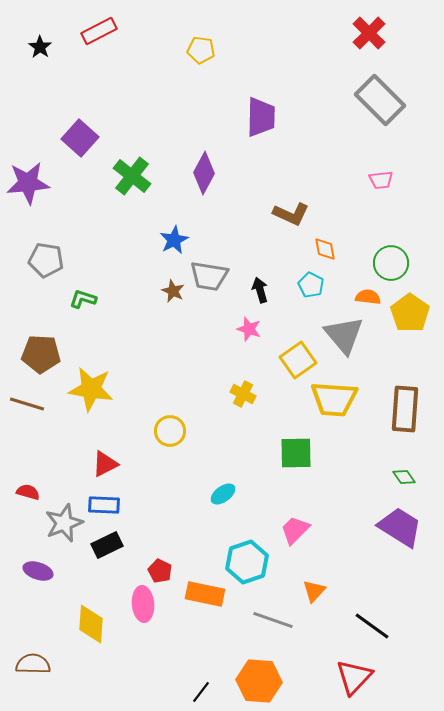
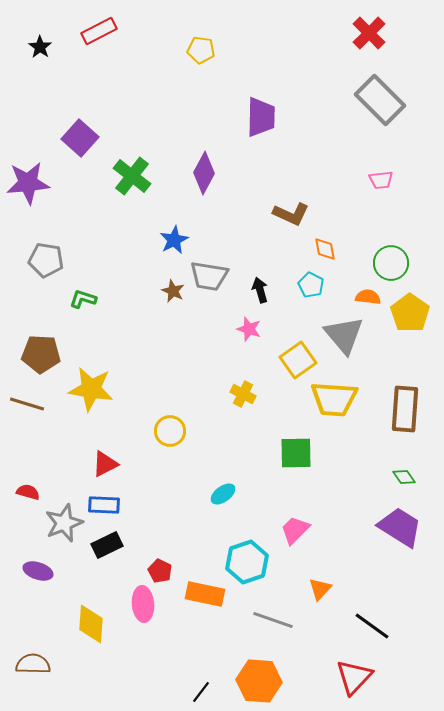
orange triangle at (314, 591): moved 6 px right, 2 px up
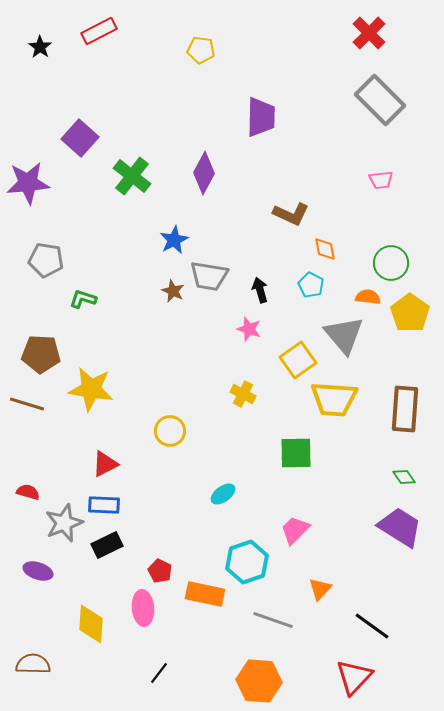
pink ellipse at (143, 604): moved 4 px down
black line at (201, 692): moved 42 px left, 19 px up
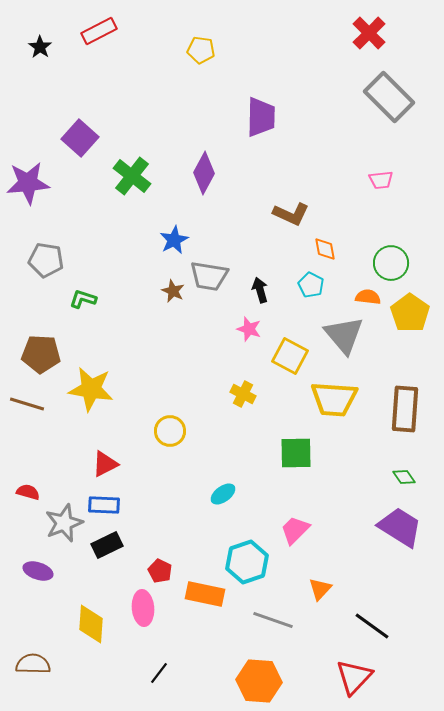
gray rectangle at (380, 100): moved 9 px right, 3 px up
yellow square at (298, 360): moved 8 px left, 4 px up; rotated 27 degrees counterclockwise
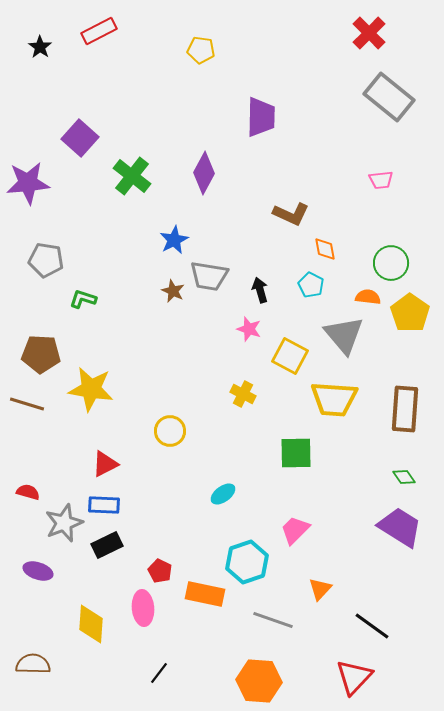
gray rectangle at (389, 97): rotated 6 degrees counterclockwise
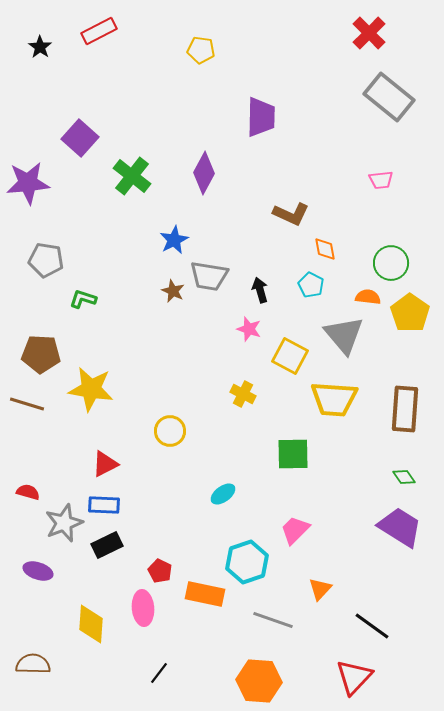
green square at (296, 453): moved 3 px left, 1 px down
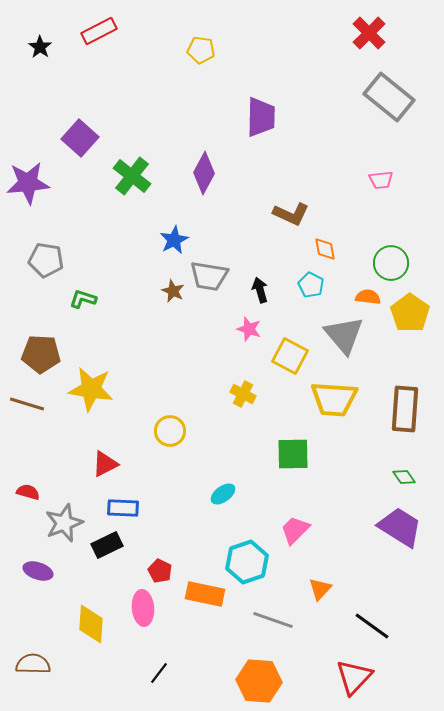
blue rectangle at (104, 505): moved 19 px right, 3 px down
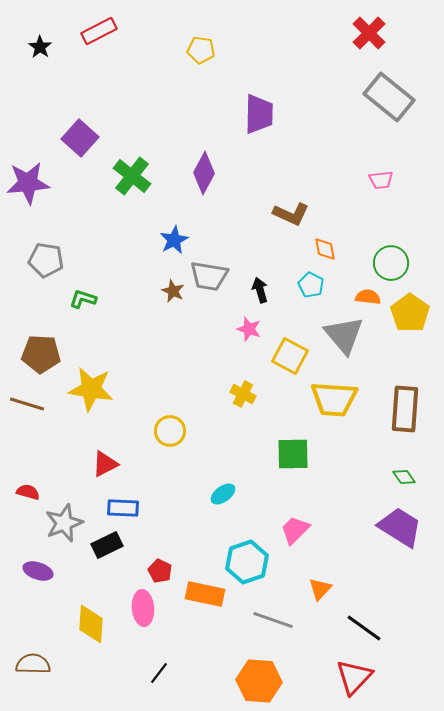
purple trapezoid at (261, 117): moved 2 px left, 3 px up
black line at (372, 626): moved 8 px left, 2 px down
